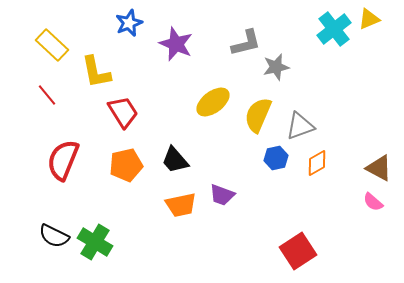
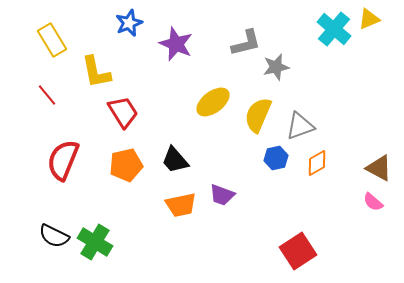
cyan cross: rotated 12 degrees counterclockwise
yellow rectangle: moved 5 px up; rotated 16 degrees clockwise
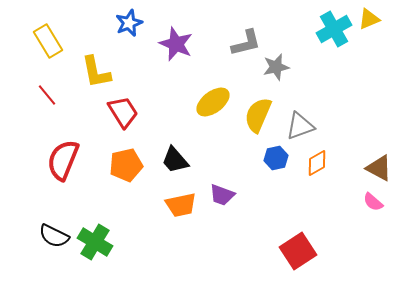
cyan cross: rotated 20 degrees clockwise
yellow rectangle: moved 4 px left, 1 px down
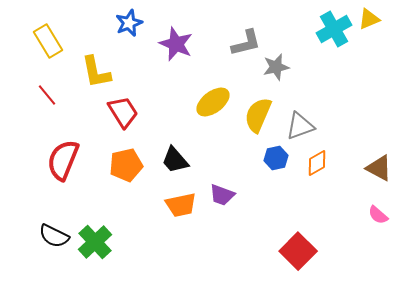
pink semicircle: moved 5 px right, 13 px down
green cross: rotated 16 degrees clockwise
red square: rotated 12 degrees counterclockwise
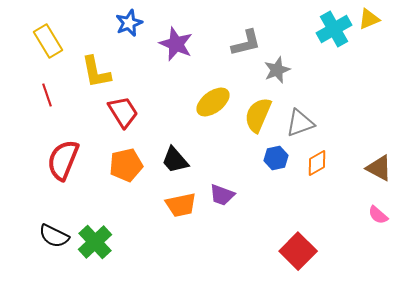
gray star: moved 1 px right, 3 px down; rotated 8 degrees counterclockwise
red line: rotated 20 degrees clockwise
gray triangle: moved 3 px up
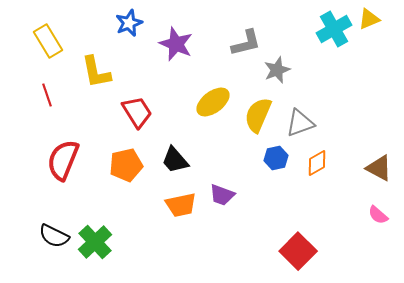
red trapezoid: moved 14 px right
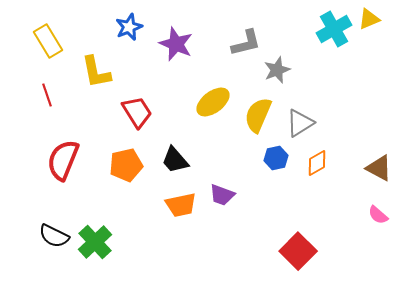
blue star: moved 4 px down
gray triangle: rotated 12 degrees counterclockwise
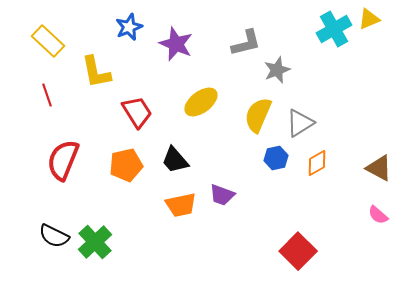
yellow rectangle: rotated 16 degrees counterclockwise
yellow ellipse: moved 12 px left
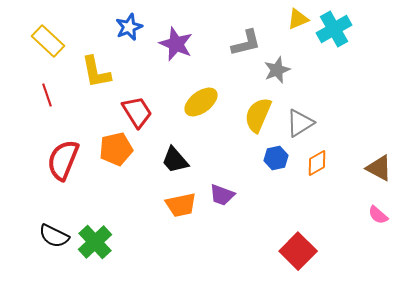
yellow triangle: moved 71 px left
orange pentagon: moved 10 px left, 16 px up
